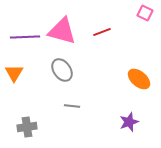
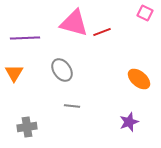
pink triangle: moved 12 px right, 8 px up
purple line: moved 1 px down
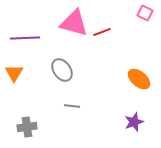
purple star: moved 5 px right
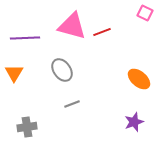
pink triangle: moved 2 px left, 3 px down
gray line: moved 2 px up; rotated 28 degrees counterclockwise
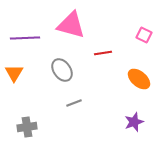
pink square: moved 1 px left, 22 px down
pink triangle: moved 1 px left, 1 px up
red line: moved 1 px right, 21 px down; rotated 12 degrees clockwise
gray line: moved 2 px right, 1 px up
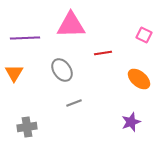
pink triangle: rotated 16 degrees counterclockwise
purple star: moved 3 px left
